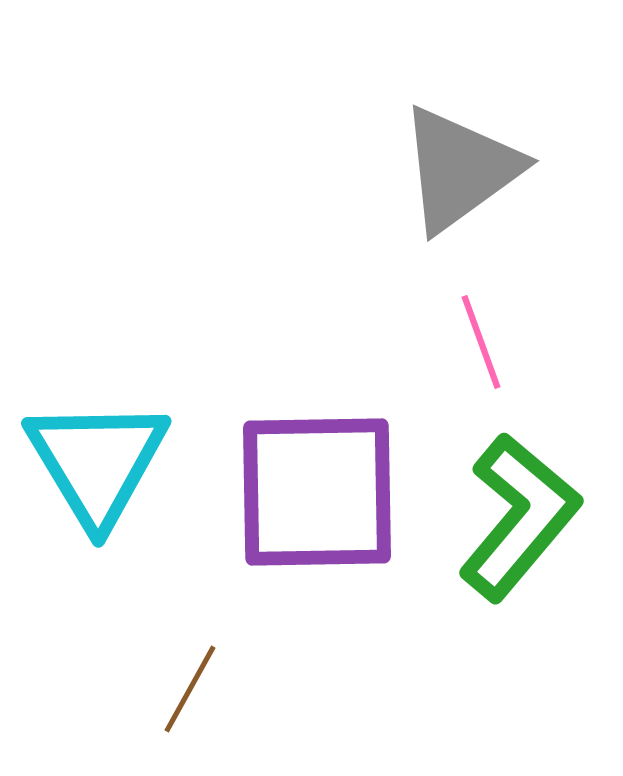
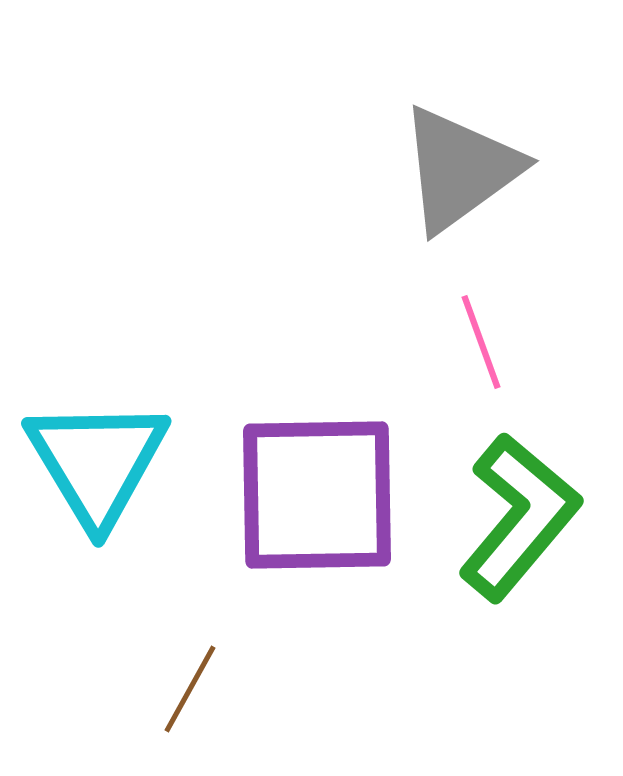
purple square: moved 3 px down
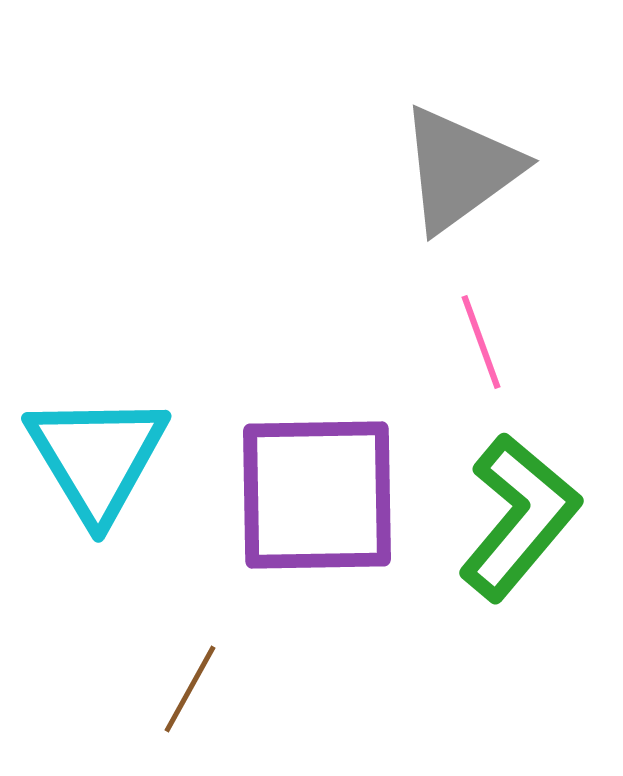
cyan triangle: moved 5 px up
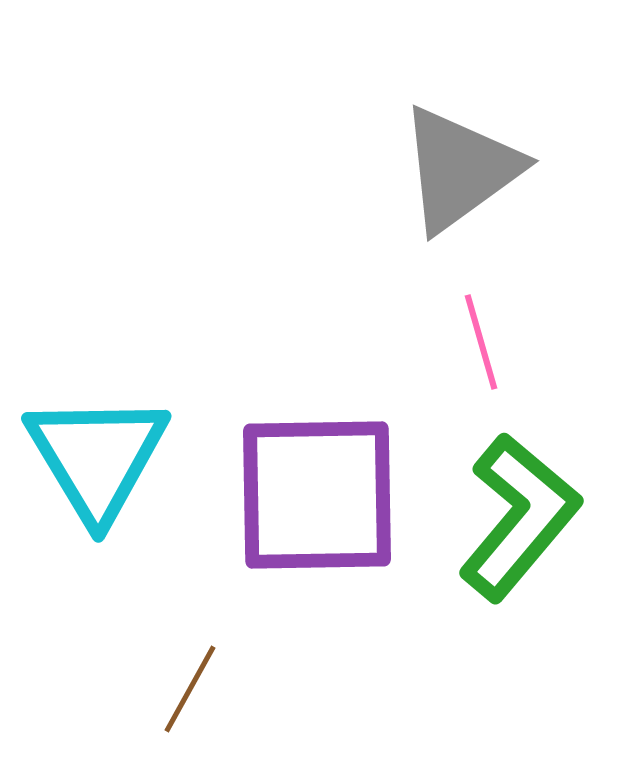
pink line: rotated 4 degrees clockwise
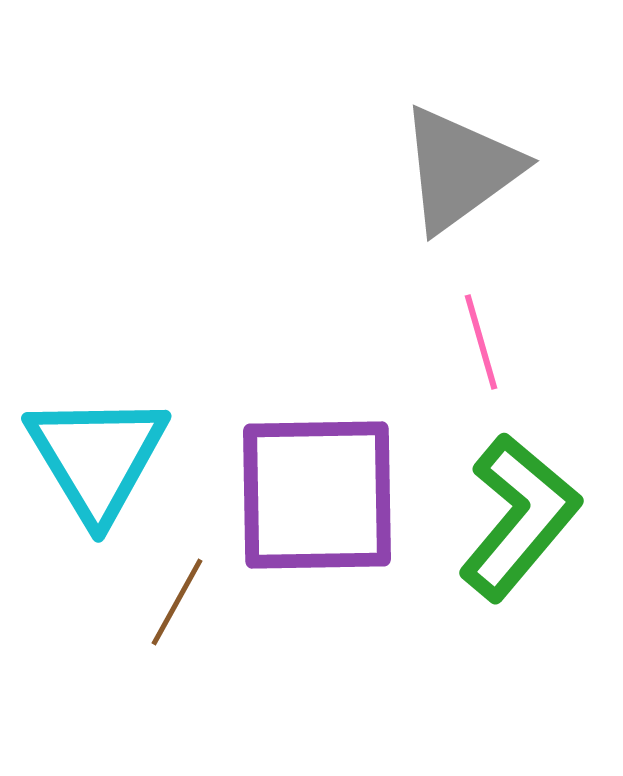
brown line: moved 13 px left, 87 px up
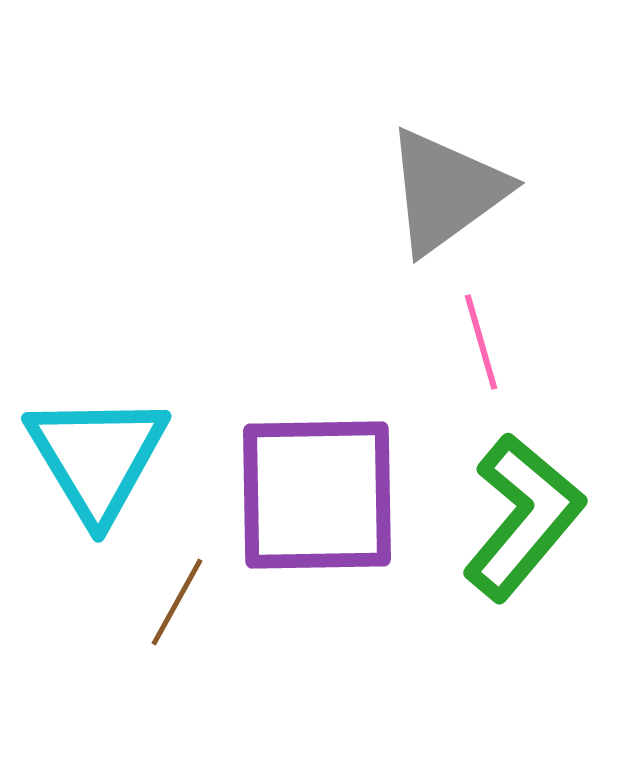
gray triangle: moved 14 px left, 22 px down
green L-shape: moved 4 px right
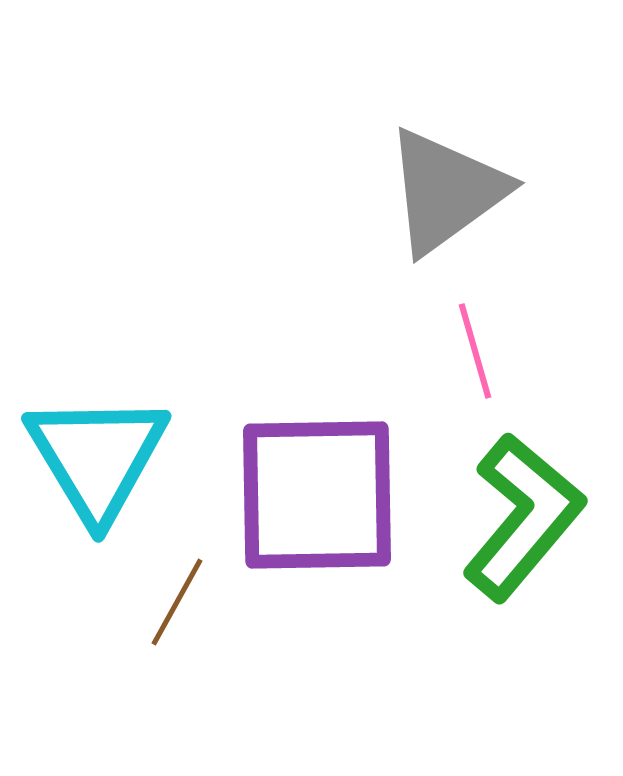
pink line: moved 6 px left, 9 px down
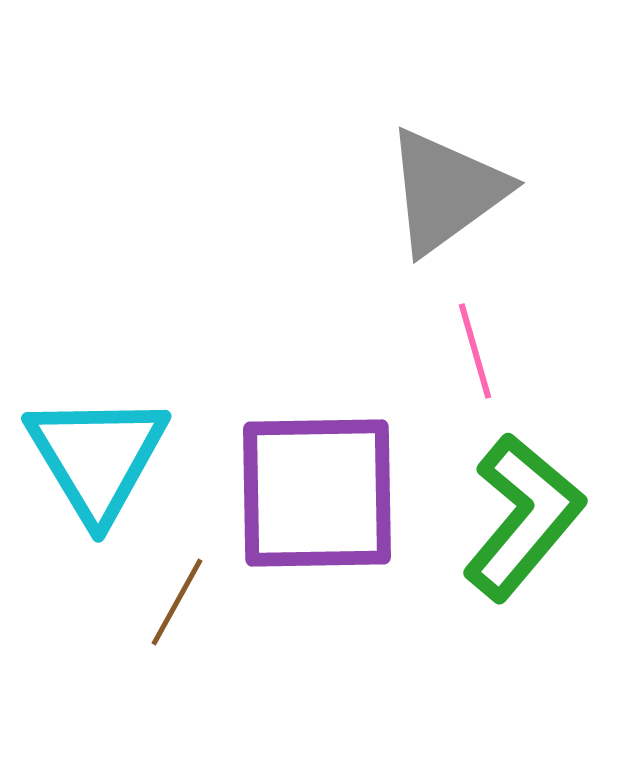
purple square: moved 2 px up
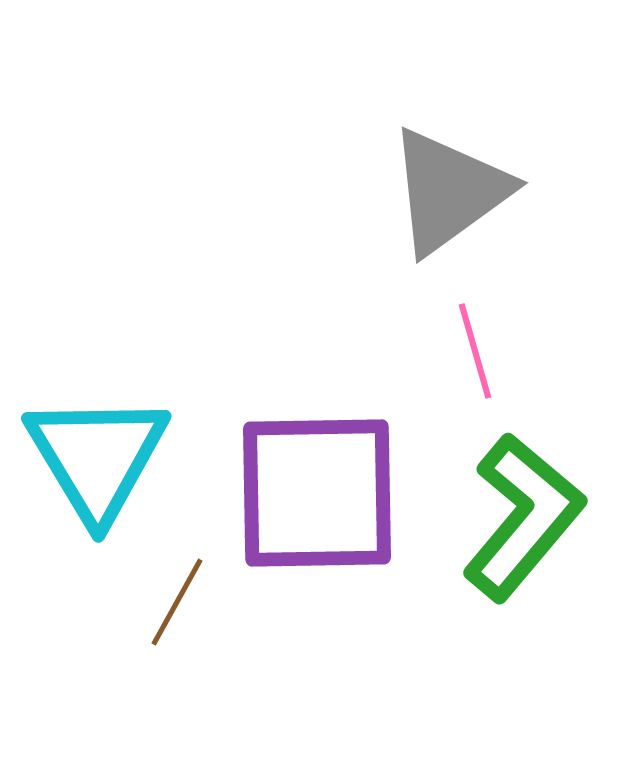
gray triangle: moved 3 px right
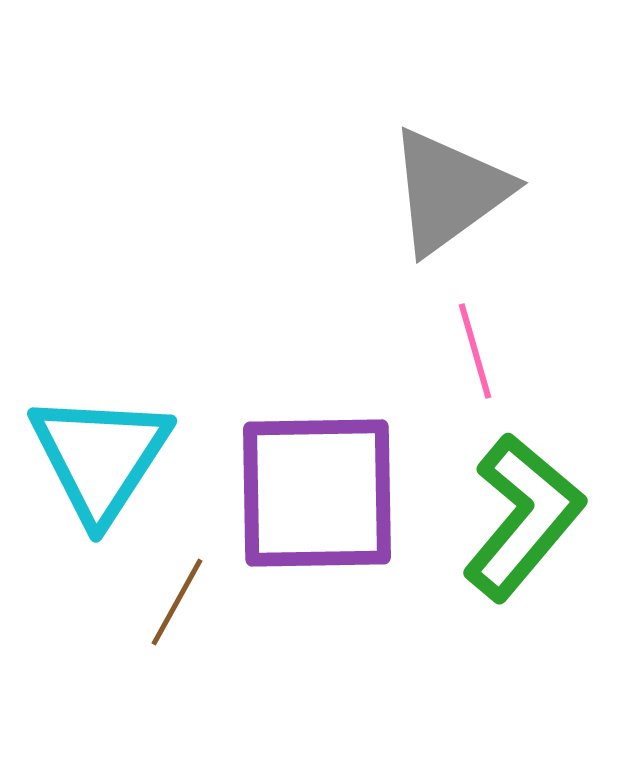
cyan triangle: moved 3 px right; rotated 4 degrees clockwise
